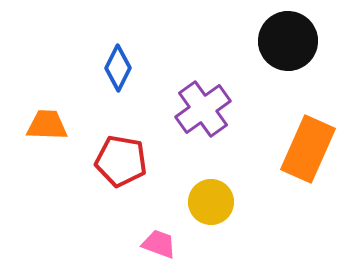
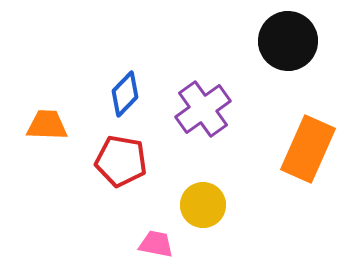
blue diamond: moved 7 px right, 26 px down; rotated 18 degrees clockwise
yellow circle: moved 8 px left, 3 px down
pink trapezoid: moved 3 px left; rotated 9 degrees counterclockwise
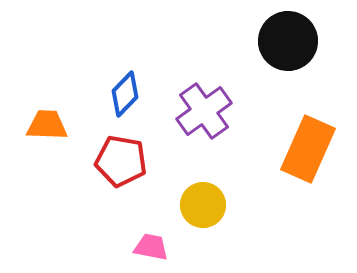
purple cross: moved 1 px right, 2 px down
pink trapezoid: moved 5 px left, 3 px down
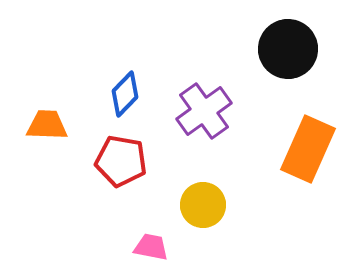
black circle: moved 8 px down
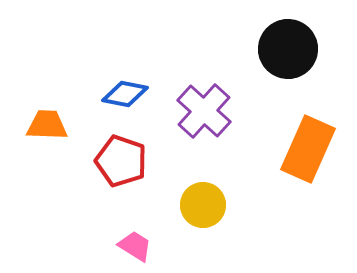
blue diamond: rotated 57 degrees clockwise
purple cross: rotated 12 degrees counterclockwise
red pentagon: rotated 9 degrees clockwise
pink trapezoid: moved 16 px left, 1 px up; rotated 21 degrees clockwise
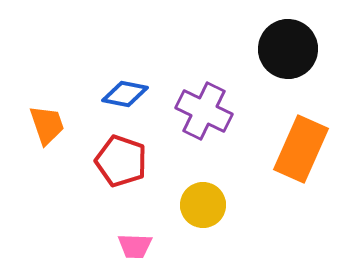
purple cross: rotated 16 degrees counterclockwise
orange trapezoid: rotated 69 degrees clockwise
orange rectangle: moved 7 px left
pink trapezoid: rotated 150 degrees clockwise
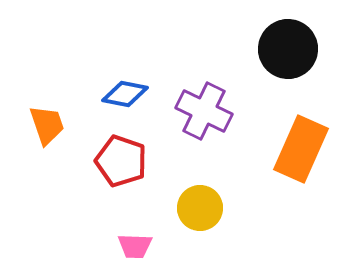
yellow circle: moved 3 px left, 3 px down
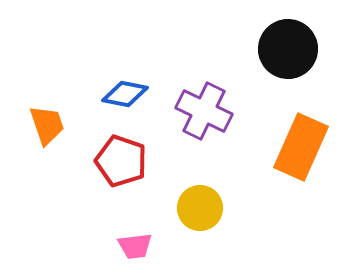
orange rectangle: moved 2 px up
pink trapezoid: rotated 9 degrees counterclockwise
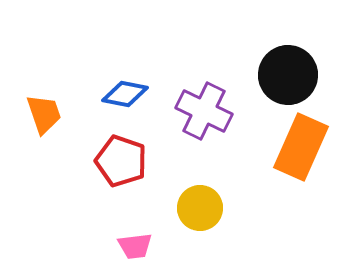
black circle: moved 26 px down
orange trapezoid: moved 3 px left, 11 px up
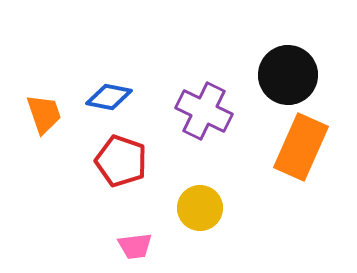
blue diamond: moved 16 px left, 3 px down
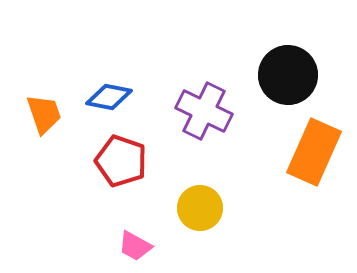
orange rectangle: moved 13 px right, 5 px down
pink trapezoid: rotated 36 degrees clockwise
